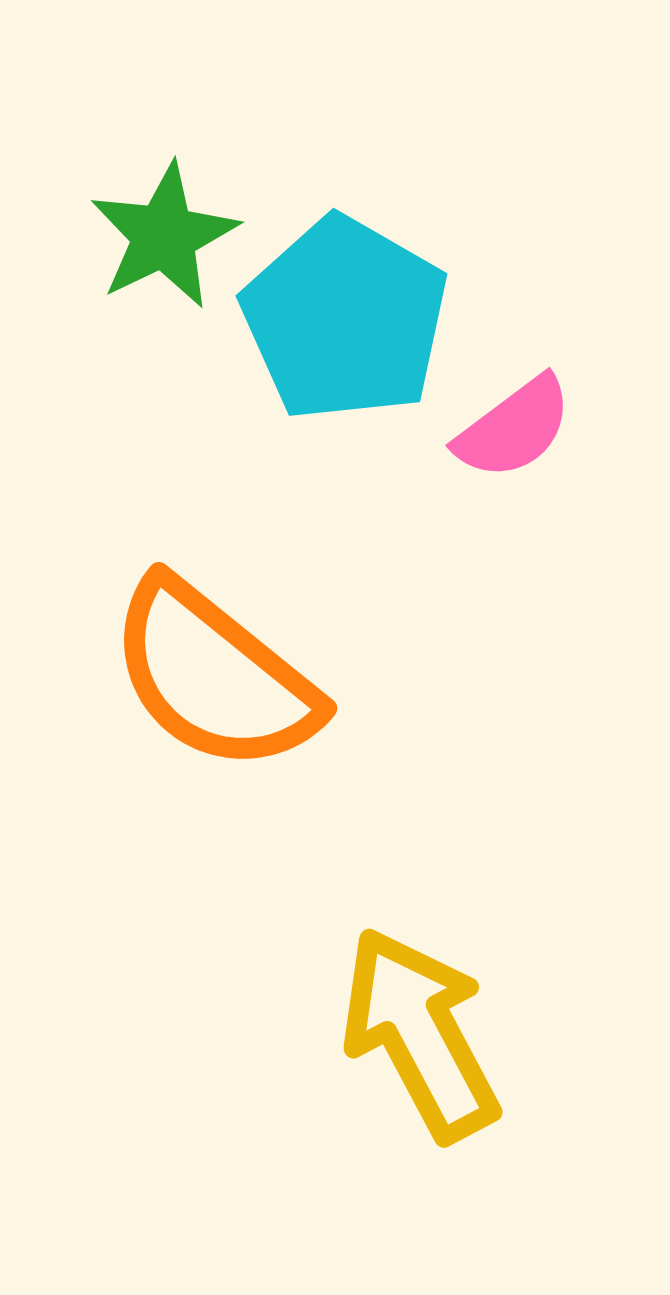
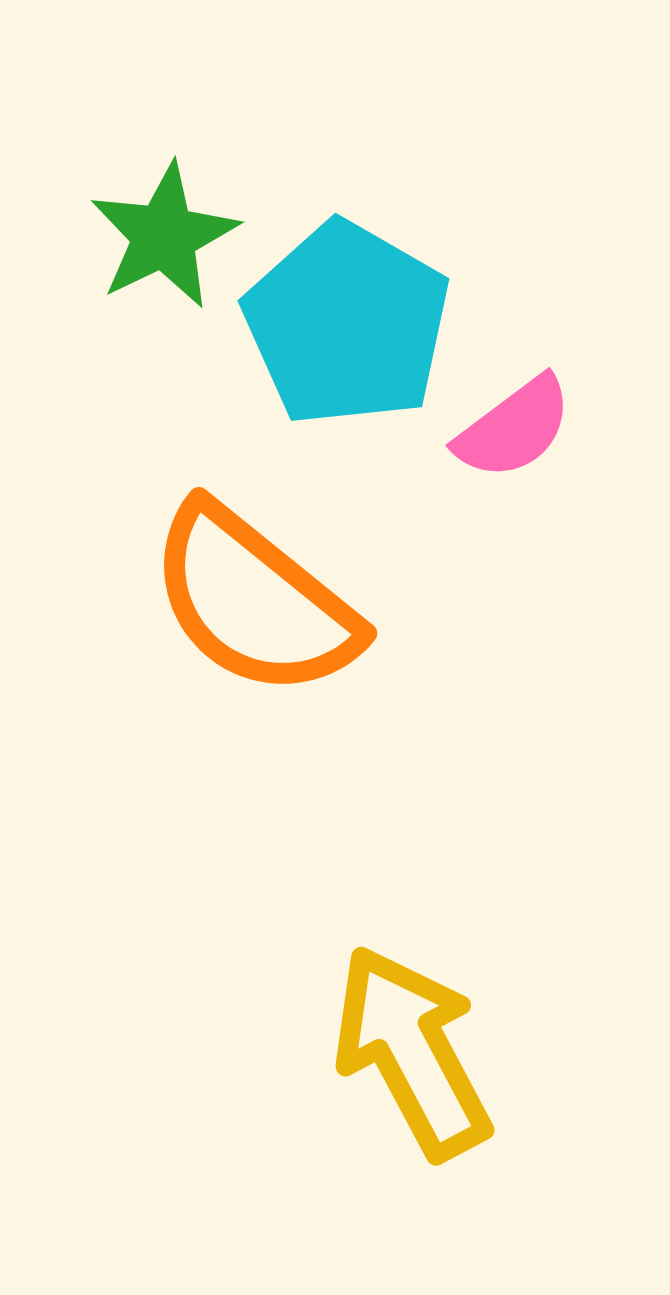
cyan pentagon: moved 2 px right, 5 px down
orange semicircle: moved 40 px right, 75 px up
yellow arrow: moved 8 px left, 18 px down
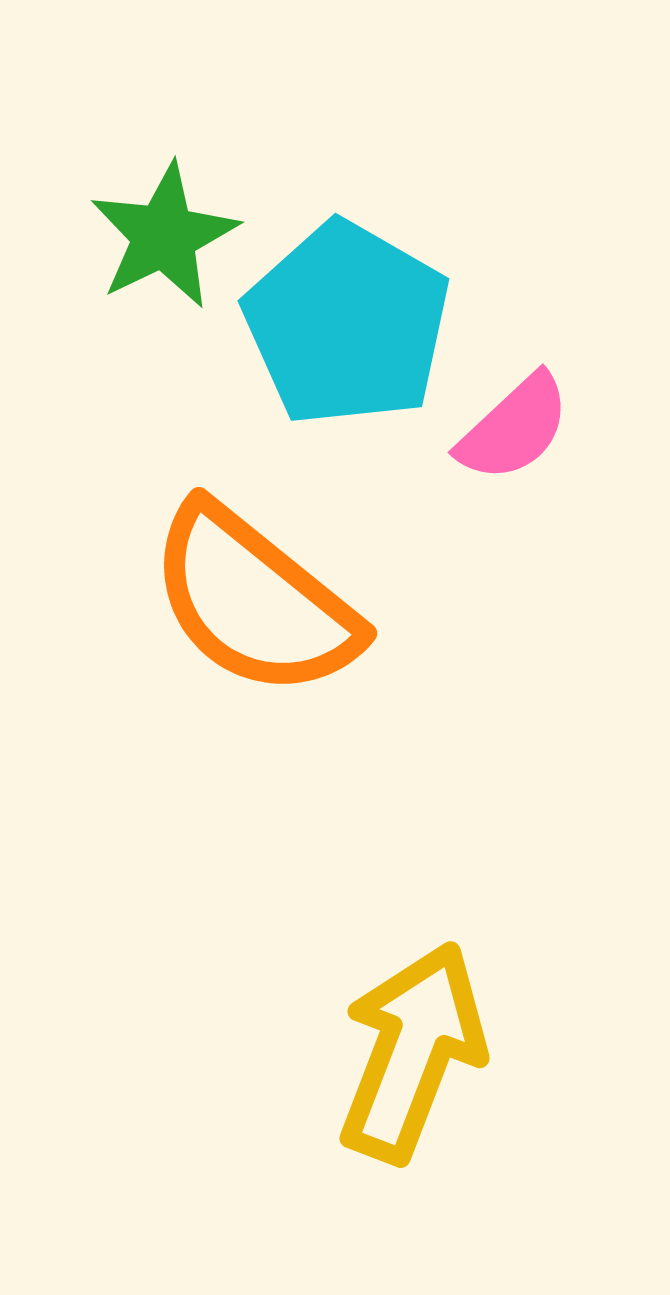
pink semicircle: rotated 6 degrees counterclockwise
yellow arrow: rotated 49 degrees clockwise
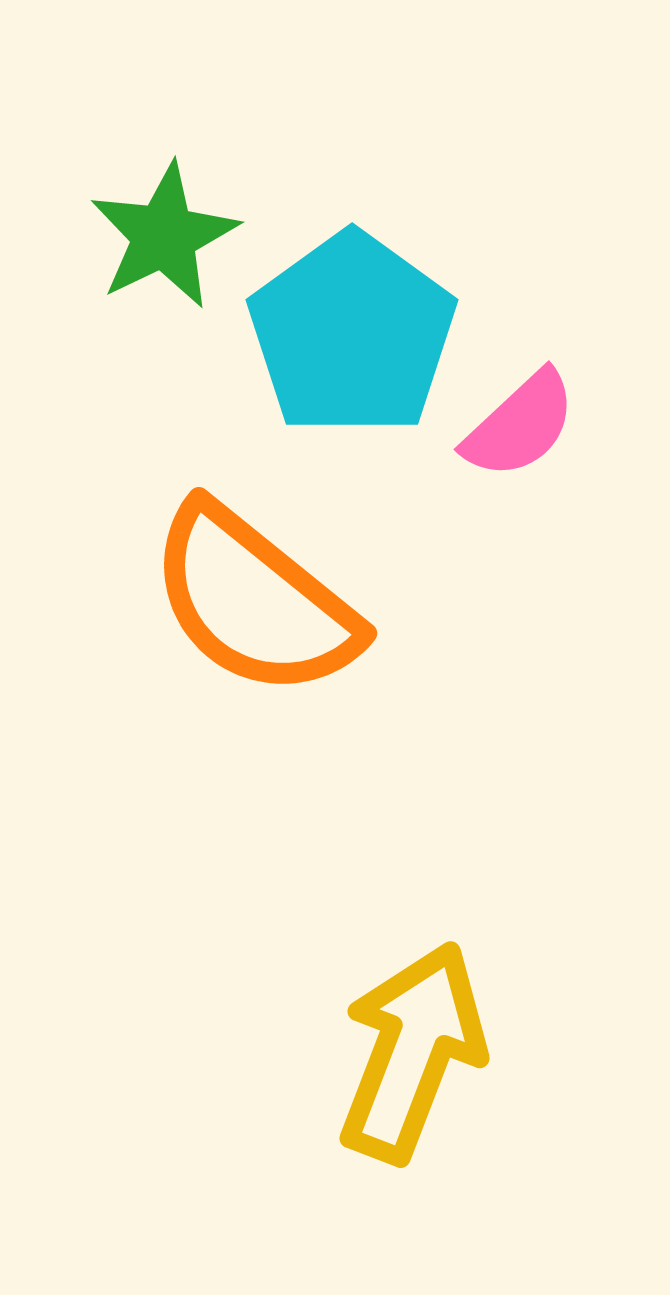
cyan pentagon: moved 5 px right, 10 px down; rotated 6 degrees clockwise
pink semicircle: moved 6 px right, 3 px up
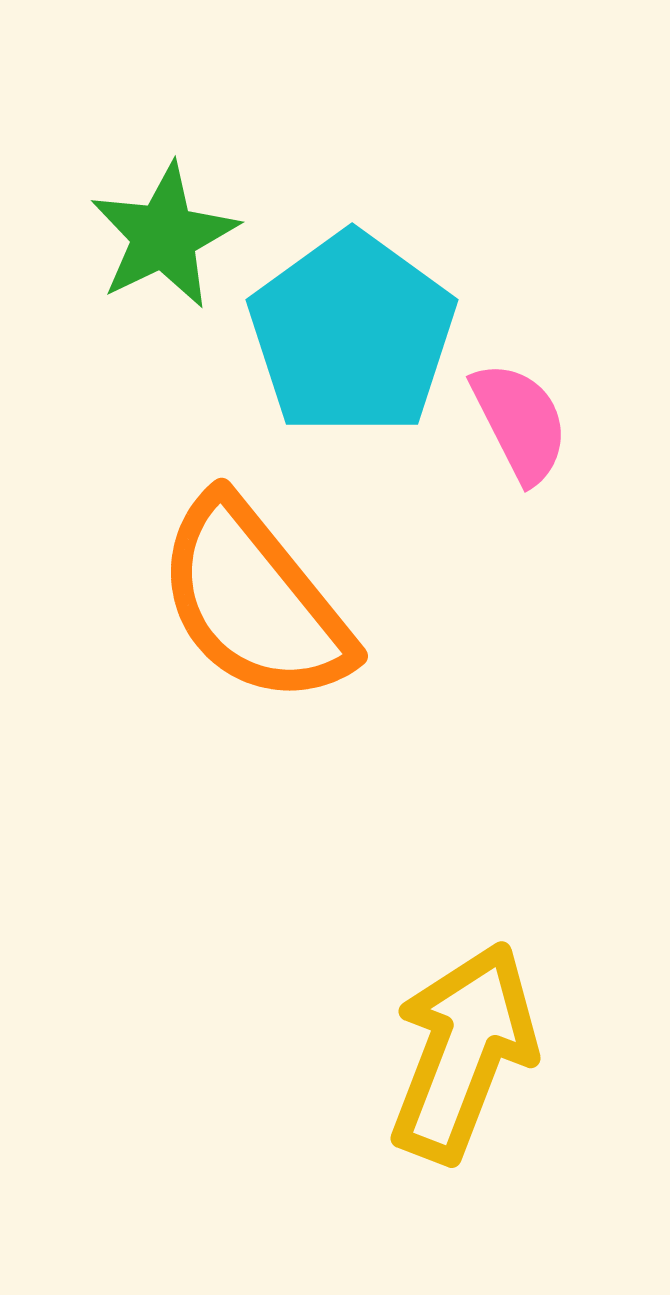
pink semicircle: moved 3 px up; rotated 74 degrees counterclockwise
orange semicircle: rotated 12 degrees clockwise
yellow arrow: moved 51 px right
